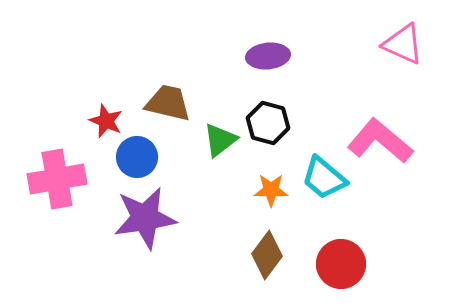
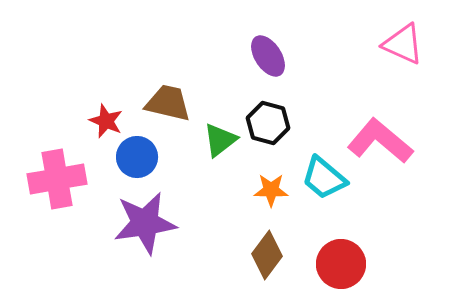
purple ellipse: rotated 63 degrees clockwise
purple star: moved 5 px down
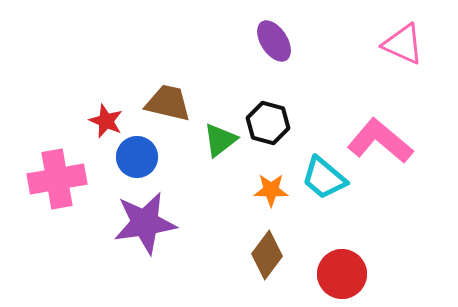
purple ellipse: moved 6 px right, 15 px up
red circle: moved 1 px right, 10 px down
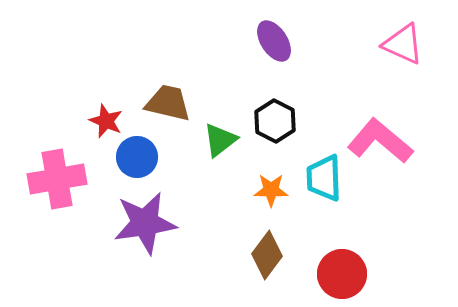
black hexagon: moved 7 px right, 2 px up; rotated 12 degrees clockwise
cyan trapezoid: rotated 48 degrees clockwise
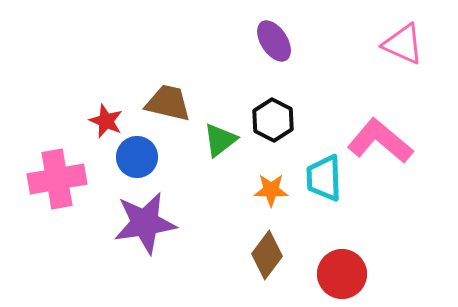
black hexagon: moved 2 px left, 1 px up
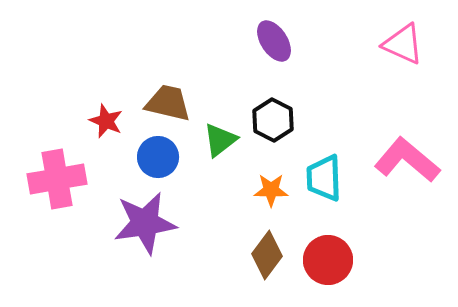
pink L-shape: moved 27 px right, 19 px down
blue circle: moved 21 px right
red circle: moved 14 px left, 14 px up
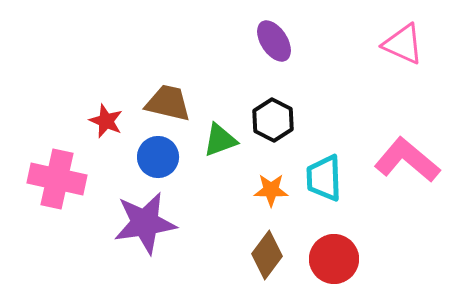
green triangle: rotated 18 degrees clockwise
pink cross: rotated 22 degrees clockwise
red circle: moved 6 px right, 1 px up
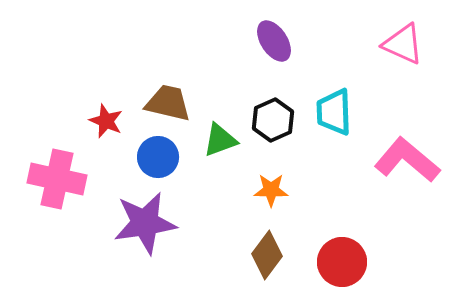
black hexagon: rotated 9 degrees clockwise
cyan trapezoid: moved 10 px right, 66 px up
red circle: moved 8 px right, 3 px down
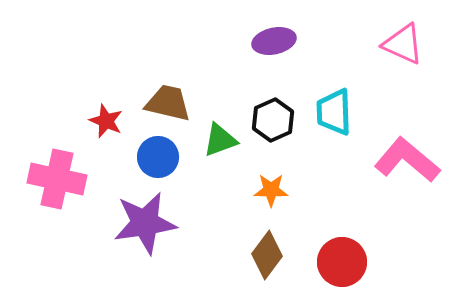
purple ellipse: rotated 69 degrees counterclockwise
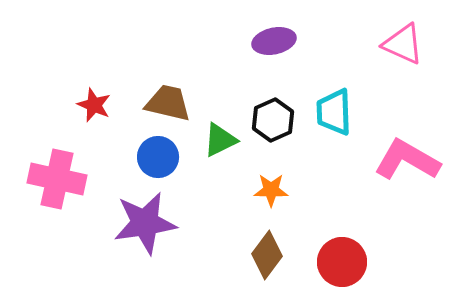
red star: moved 12 px left, 16 px up
green triangle: rotated 6 degrees counterclockwise
pink L-shape: rotated 10 degrees counterclockwise
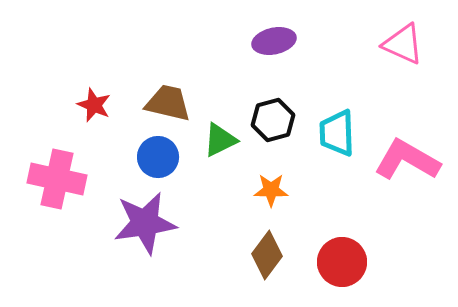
cyan trapezoid: moved 3 px right, 21 px down
black hexagon: rotated 9 degrees clockwise
